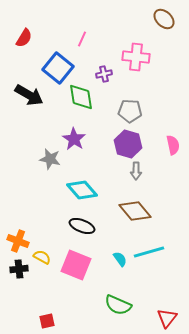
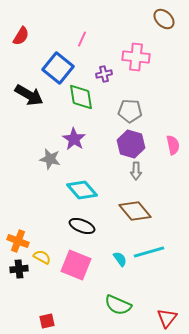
red semicircle: moved 3 px left, 2 px up
purple hexagon: moved 3 px right
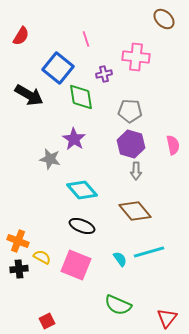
pink line: moved 4 px right; rotated 42 degrees counterclockwise
red square: rotated 14 degrees counterclockwise
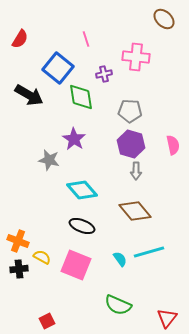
red semicircle: moved 1 px left, 3 px down
gray star: moved 1 px left, 1 px down
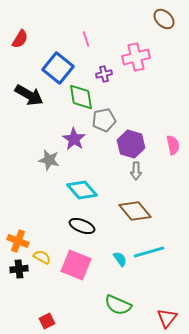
pink cross: rotated 20 degrees counterclockwise
gray pentagon: moved 26 px left, 9 px down; rotated 15 degrees counterclockwise
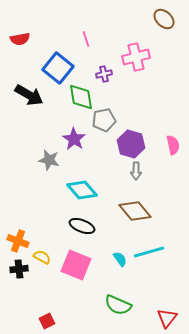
red semicircle: rotated 48 degrees clockwise
